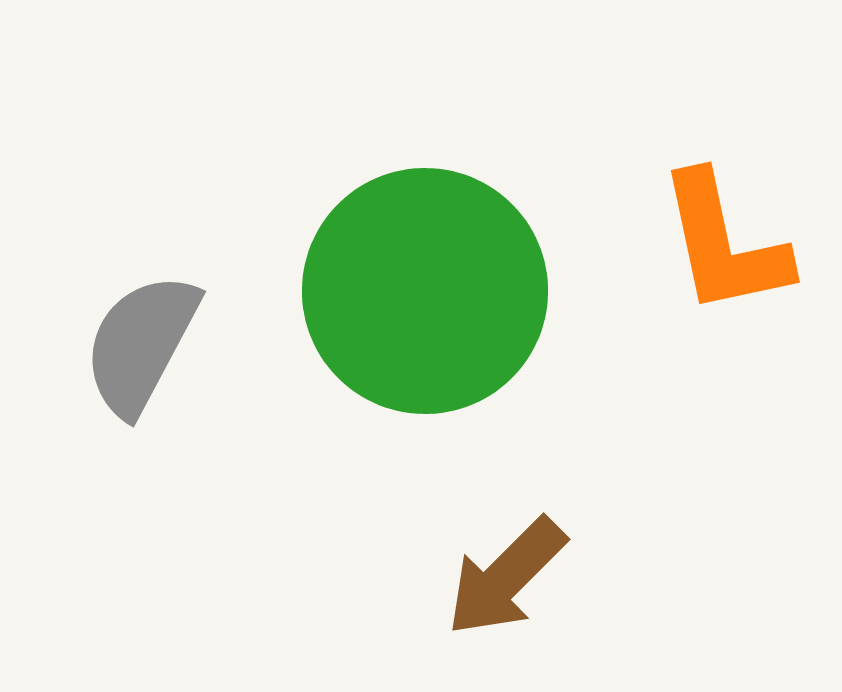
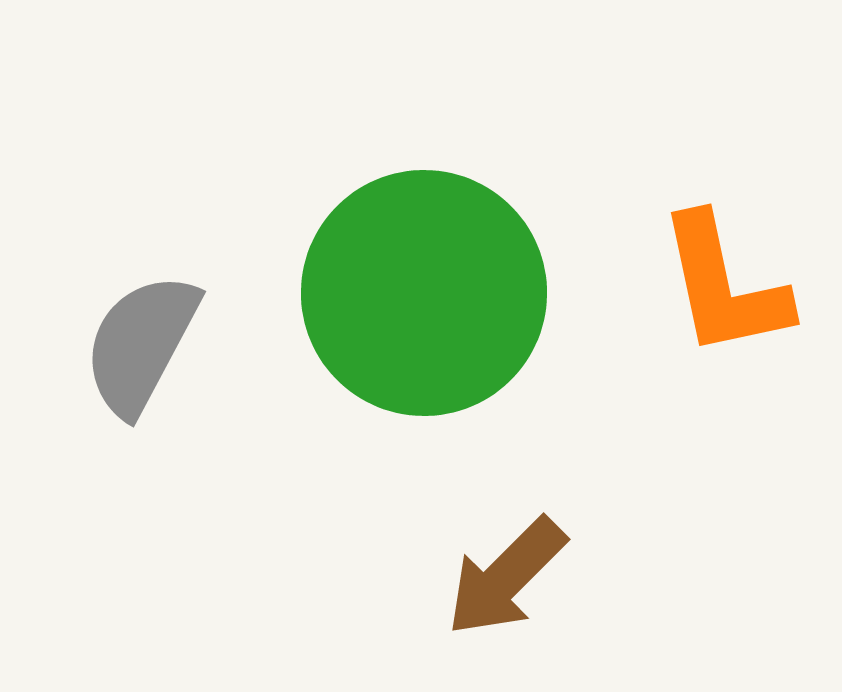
orange L-shape: moved 42 px down
green circle: moved 1 px left, 2 px down
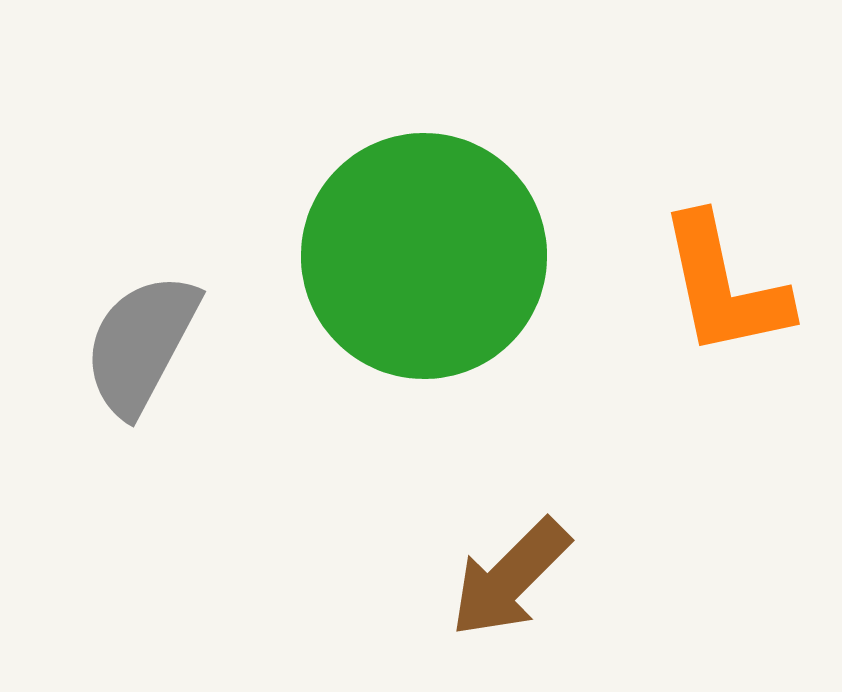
green circle: moved 37 px up
brown arrow: moved 4 px right, 1 px down
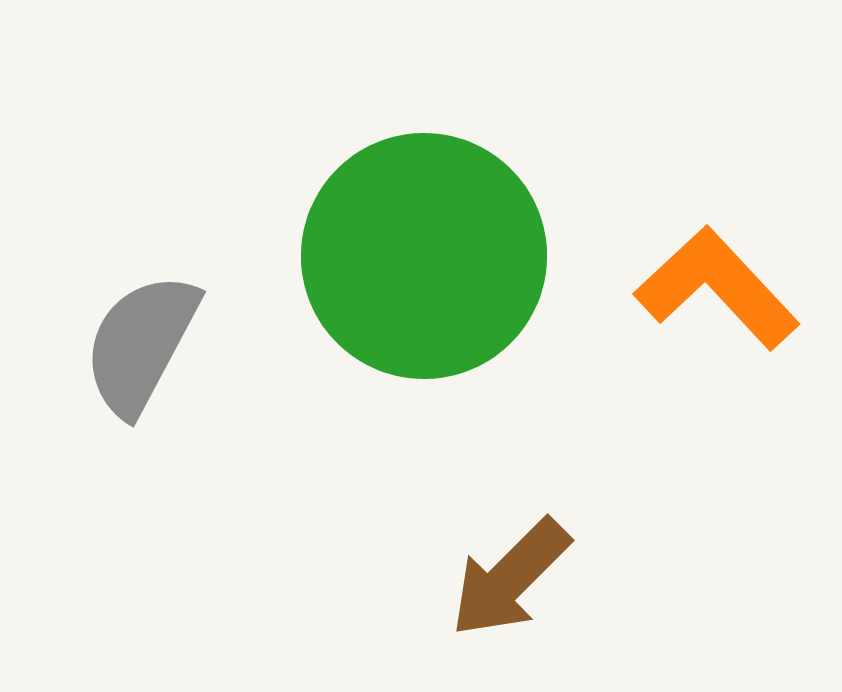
orange L-shape: moved 7 px left, 2 px down; rotated 149 degrees clockwise
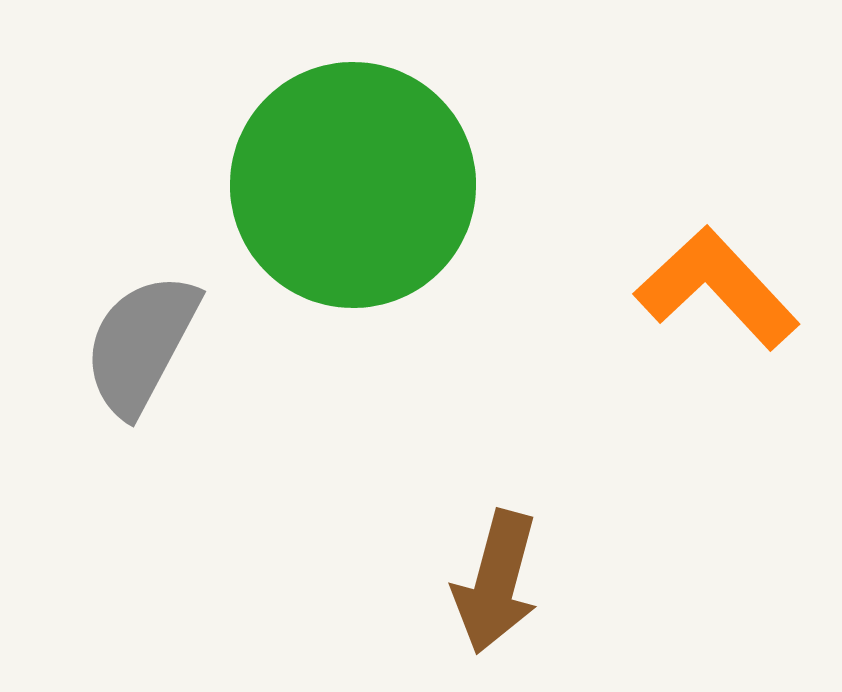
green circle: moved 71 px left, 71 px up
brown arrow: moved 14 px left, 4 px down; rotated 30 degrees counterclockwise
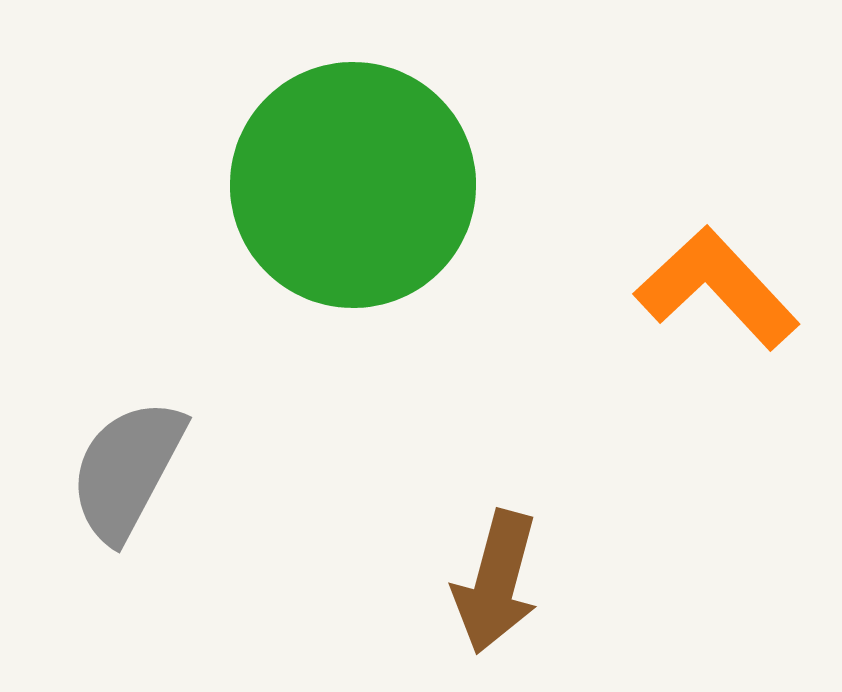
gray semicircle: moved 14 px left, 126 px down
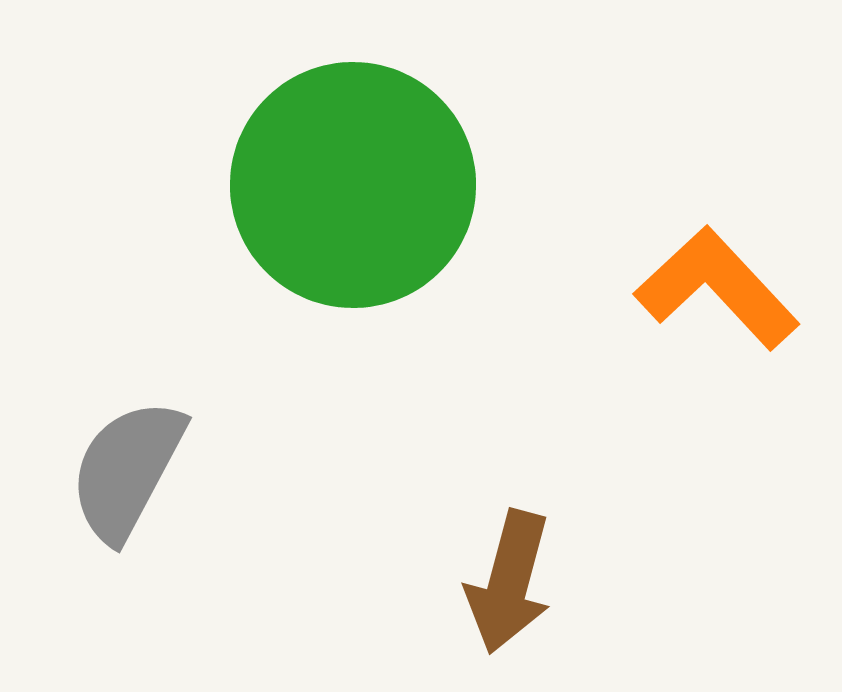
brown arrow: moved 13 px right
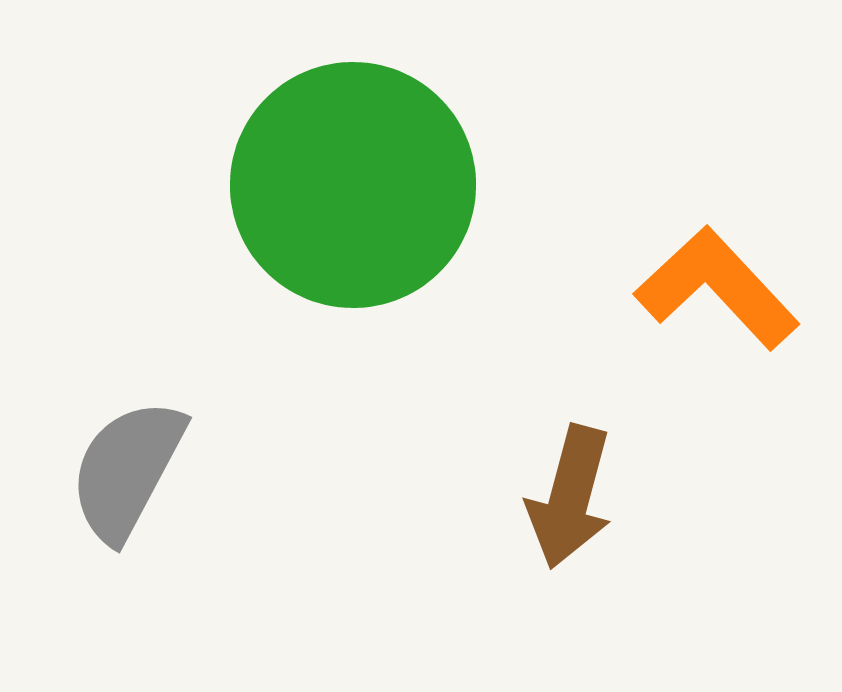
brown arrow: moved 61 px right, 85 px up
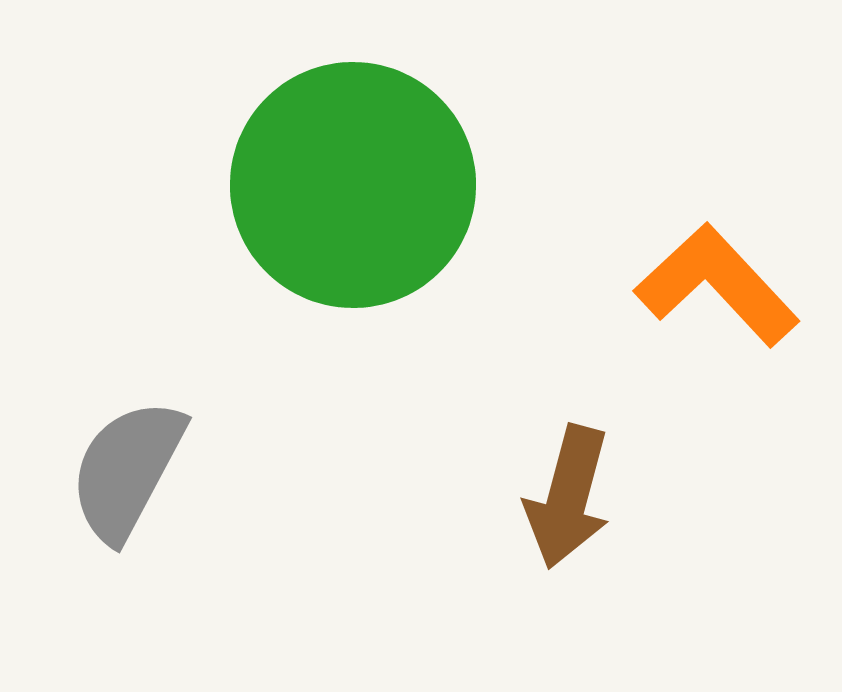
orange L-shape: moved 3 px up
brown arrow: moved 2 px left
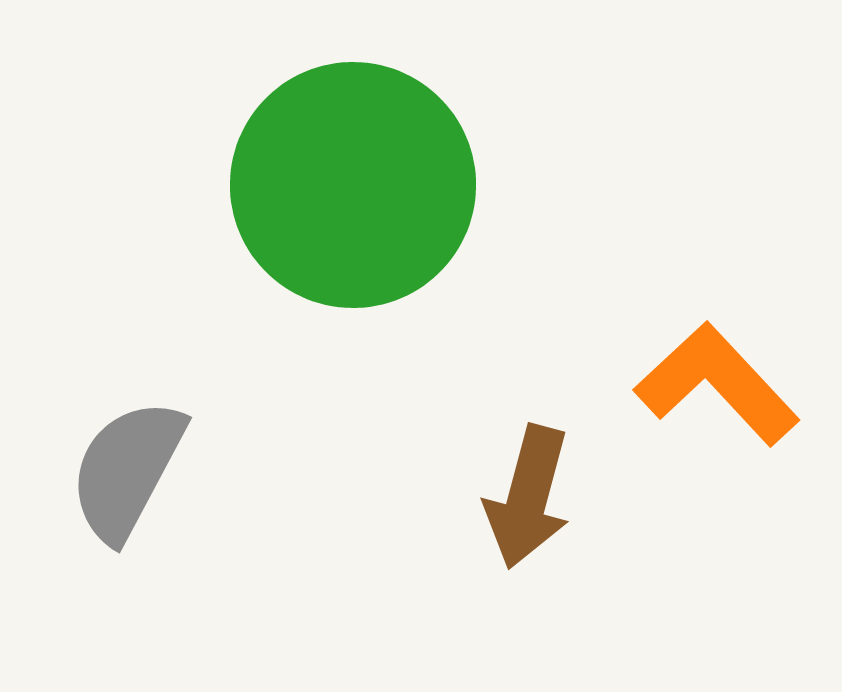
orange L-shape: moved 99 px down
brown arrow: moved 40 px left
